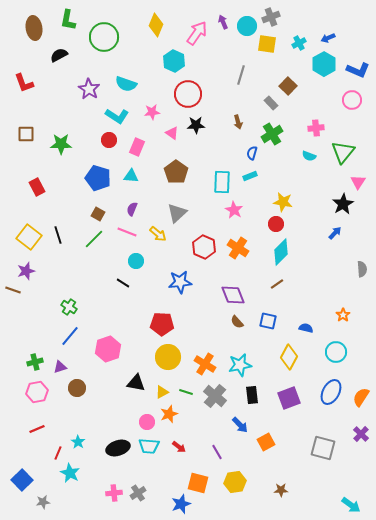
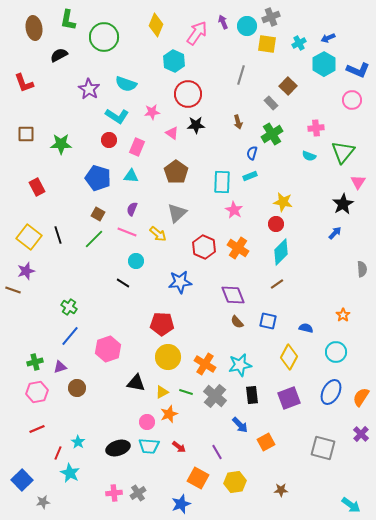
orange square at (198, 483): moved 5 px up; rotated 15 degrees clockwise
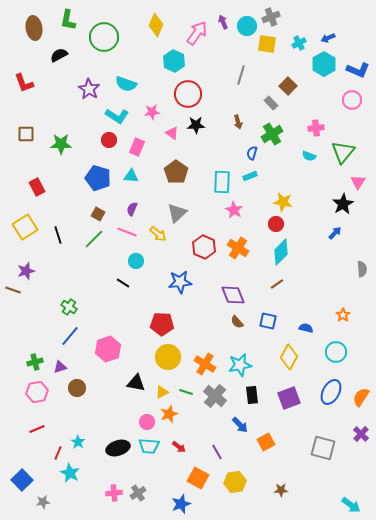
yellow square at (29, 237): moved 4 px left, 10 px up; rotated 20 degrees clockwise
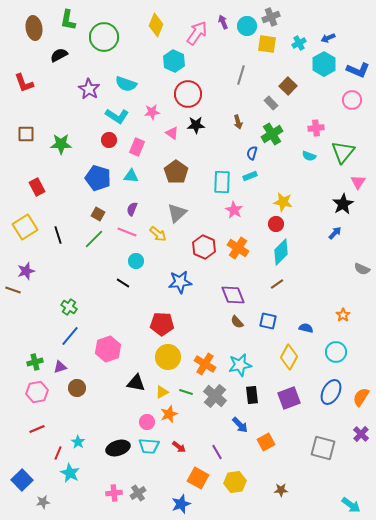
gray semicircle at (362, 269): rotated 119 degrees clockwise
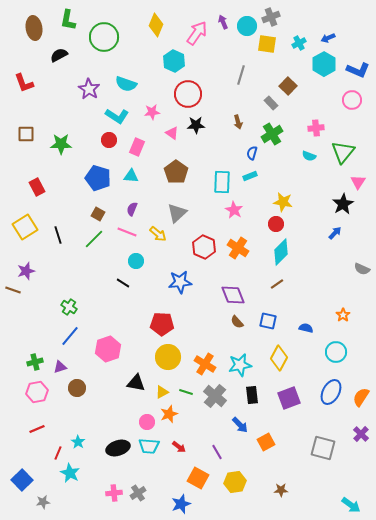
yellow diamond at (289, 357): moved 10 px left, 1 px down
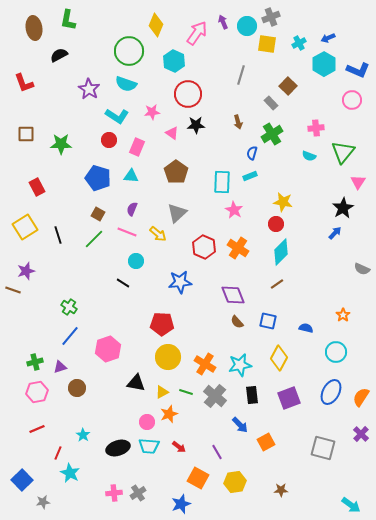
green circle at (104, 37): moved 25 px right, 14 px down
black star at (343, 204): moved 4 px down
cyan star at (78, 442): moved 5 px right, 7 px up
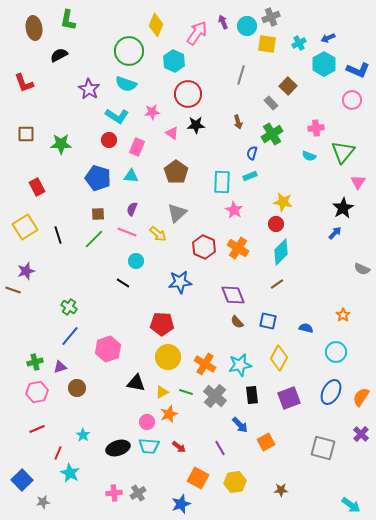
brown square at (98, 214): rotated 32 degrees counterclockwise
purple line at (217, 452): moved 3 px right, 4 px up
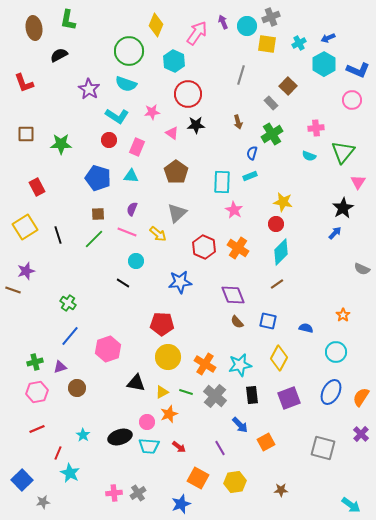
green cross at (69, 307): moved 1 px left, 4 px up
black ellipse at (118, 448): moved 2 px right, 11 px up
